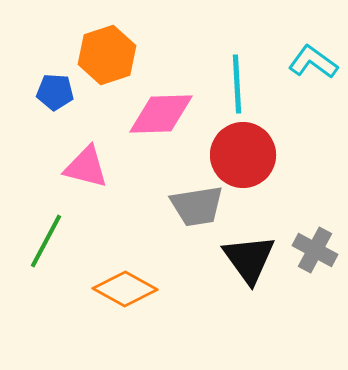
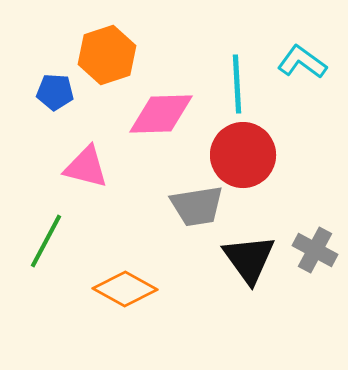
cyan L-shape: moved 11 px left
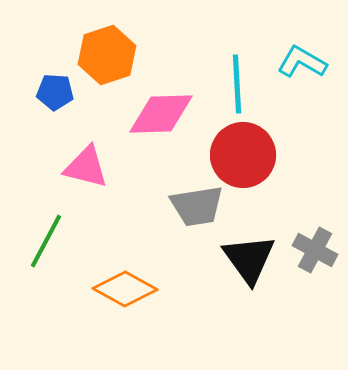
cyan L-shape: rotated 6 degrees counterclockwise
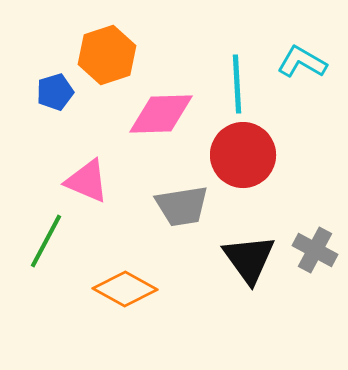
blue pentagon: rotated 21 degrees counterclockwise
pink triangle: moved 1 px right, 14 px down; rotated 9 degrees clockwise
gray trapezoid: moved 15 px left
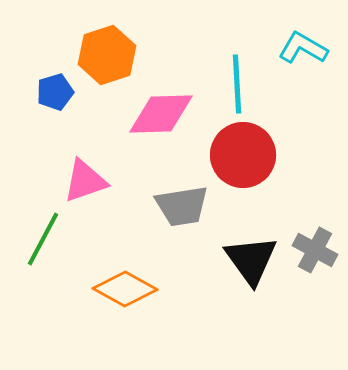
cyan L-shape: moved 1 px right, 14 px up
pink triangle: moved 2 px left; rotated 42 degrees counterclockwise
green line: moved 3 px left, 2 px up
black triangle: moved 2 px right, 1 px down
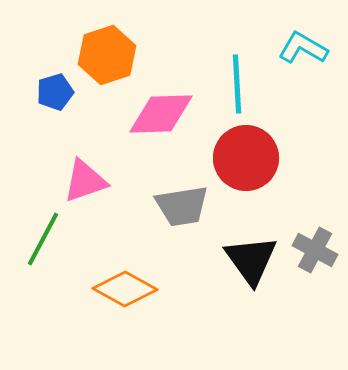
red circle: moved 3 px right, 3 px down
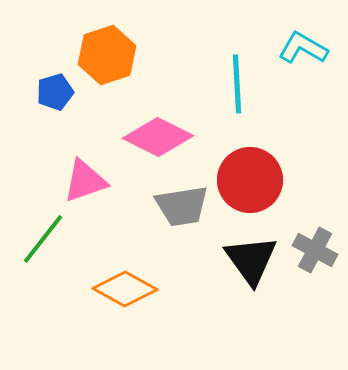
pink diamond: moved 3 px left, 23 px down; rotated 28 degrees clockwise
red circle: moved 4 px right, 22 px down
green line: rotated 10 degrees clockwise
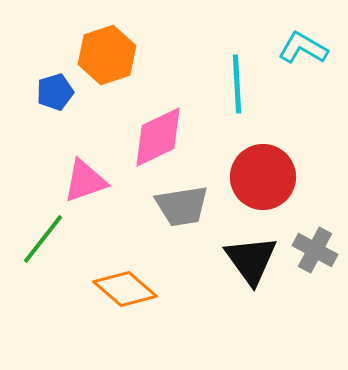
pink diamond: rotated 52 degrees counterclockwise
red circle: moved 13 px right, 3 px up
orange diamond: rotated 12 degrees clockwise
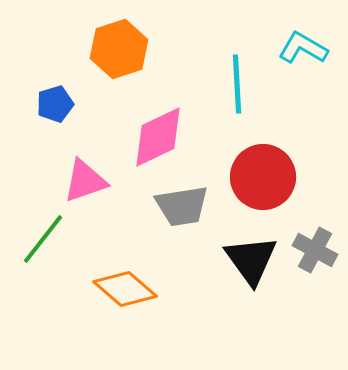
orange hexagon: moved 12 px right, 6 px up
blue pentagon: moved 12 px down
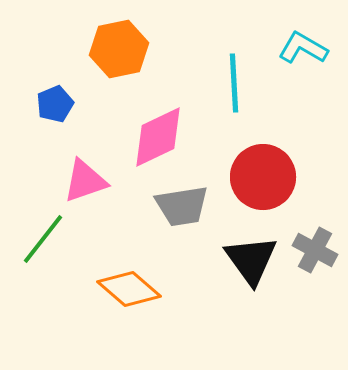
orange hexagon: rotated 6 degrees clockwise
cyan line: moved 3 px left, 1 px up
blue pentagon: rotated 6 degrees counterclockwise
orange diamond: moved 4 px right
